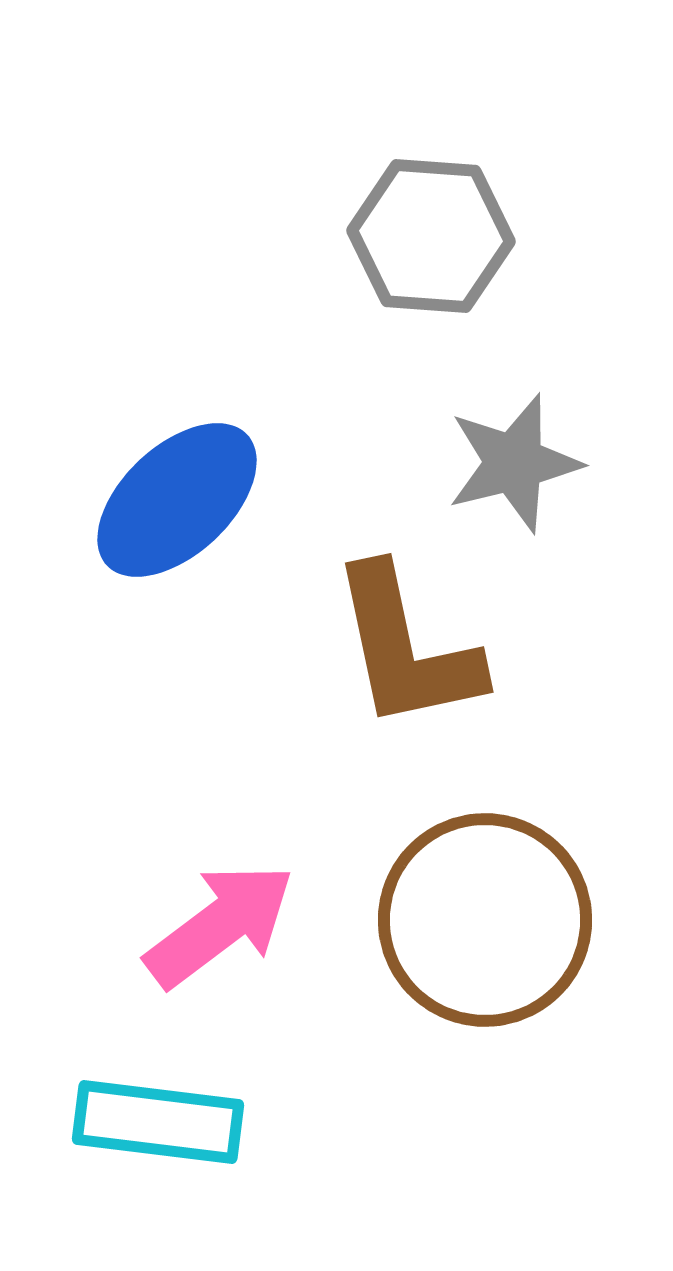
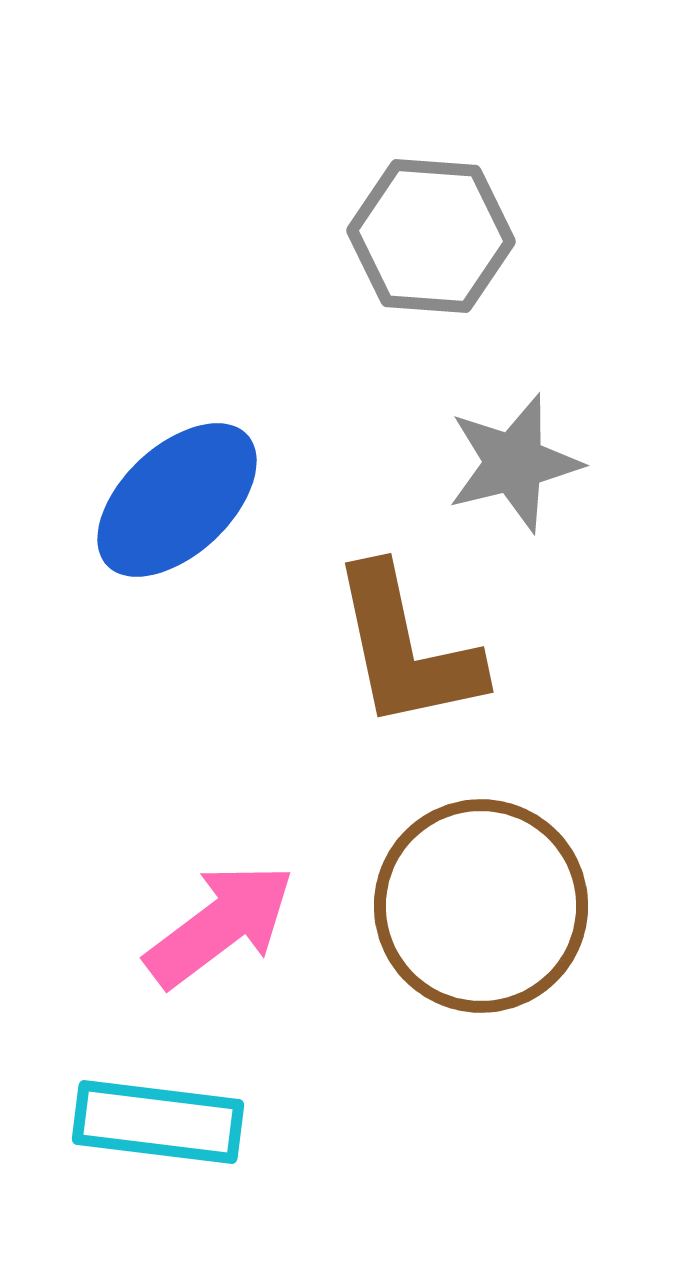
brown circle: moved 4 px left, 14 px up
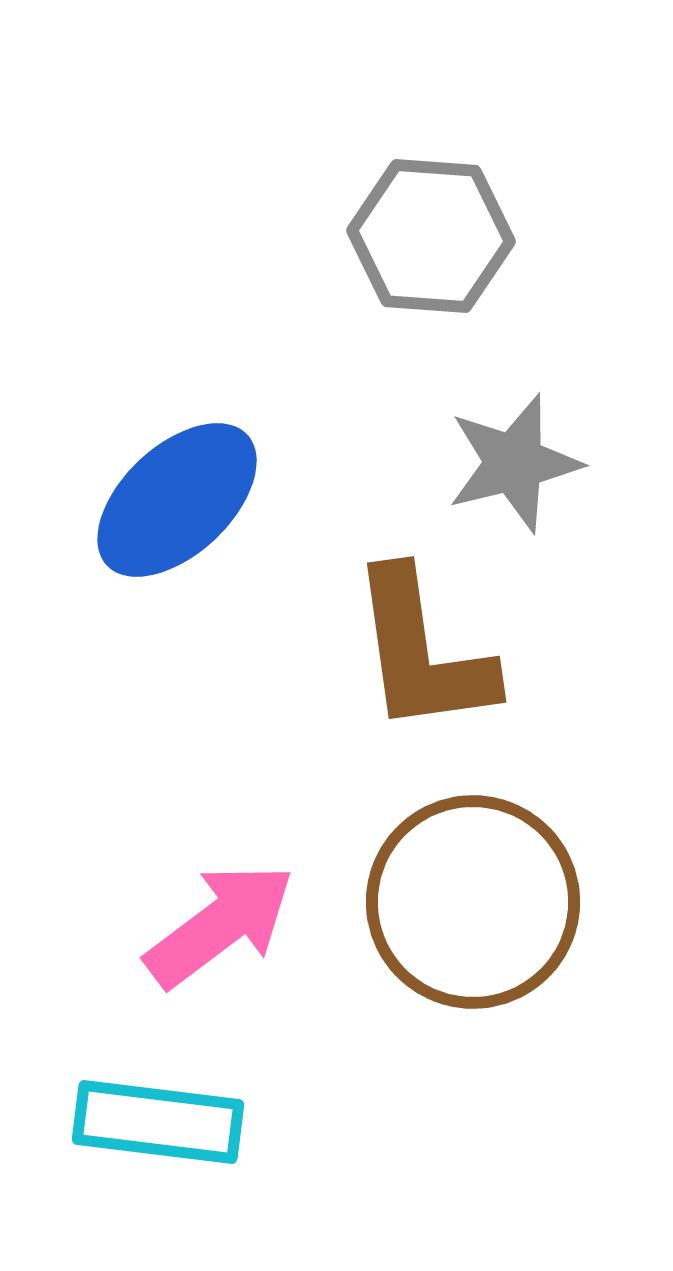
brown L-shape: moved 16 px right, 4 px down; rotated 4 degrees clockwise
brown circle: moved 8 px left, 4 px up
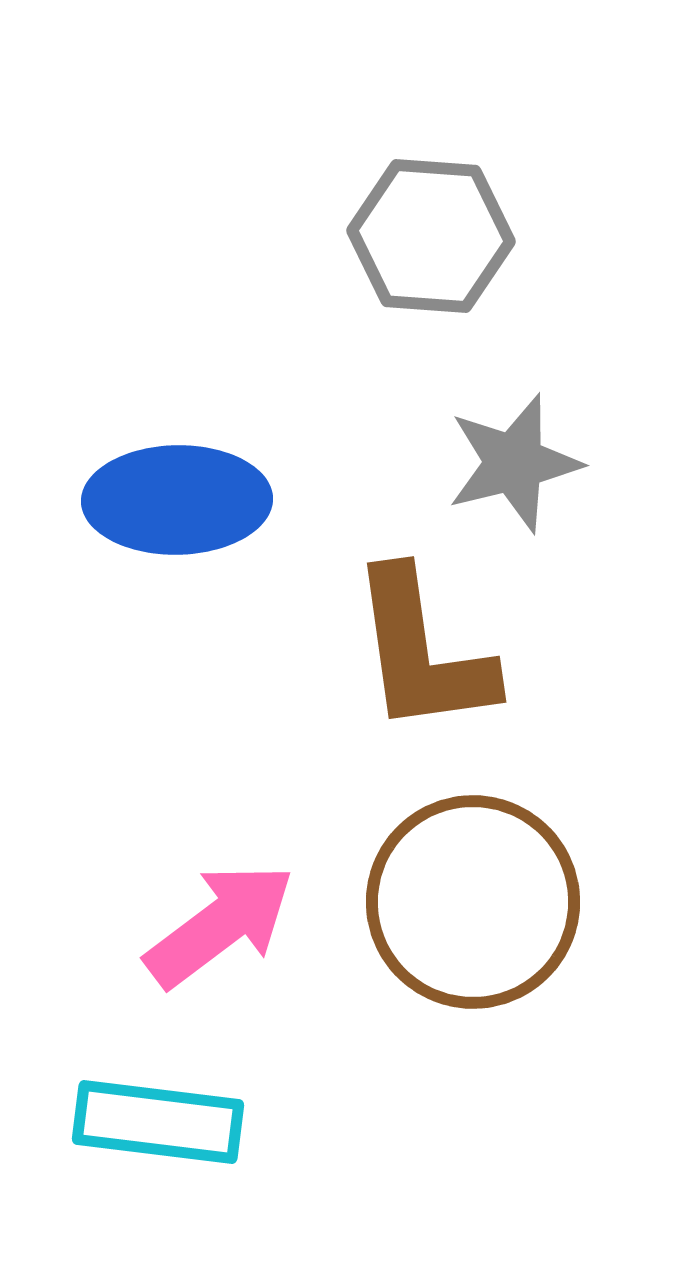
blue ellipse: rotated 42 degrees clockwise
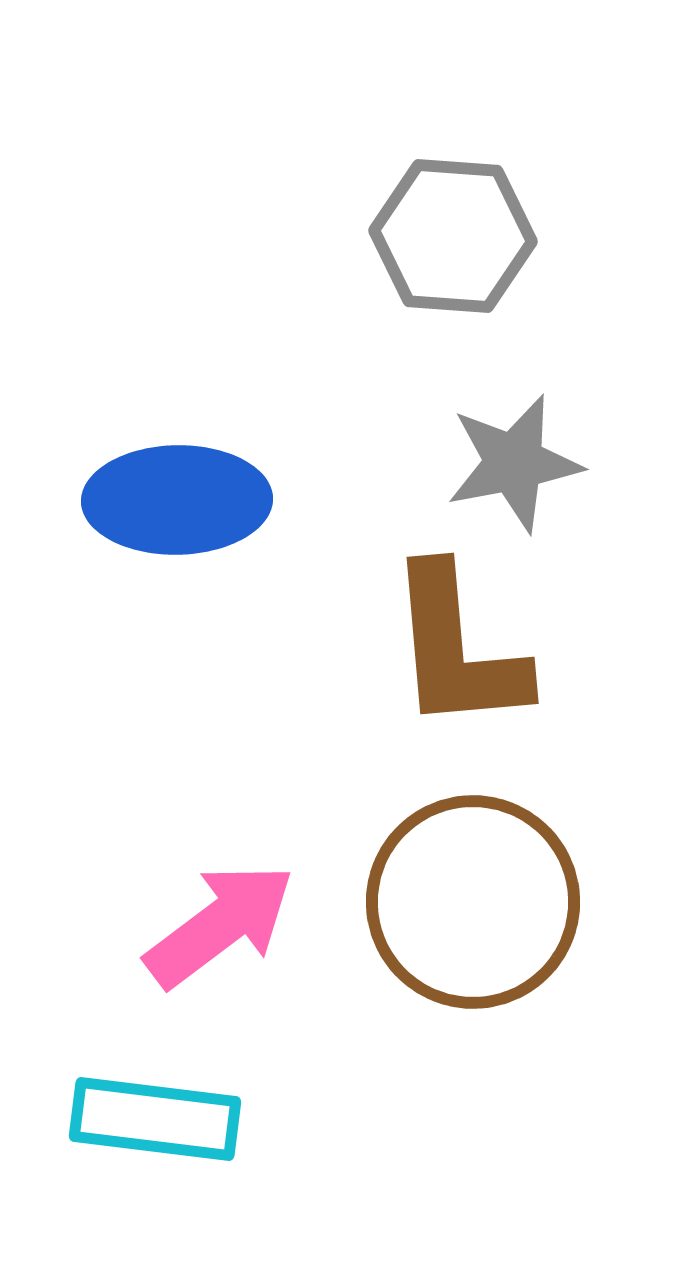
gray hexagon: moved 22 px right
gray star: rotated 3 degrees clockwise
brown L-shape: moved 35 px right, 3 px up; rotated 3 degrees clockwise
cyan rectangle: moved 3 px left, 3 px up
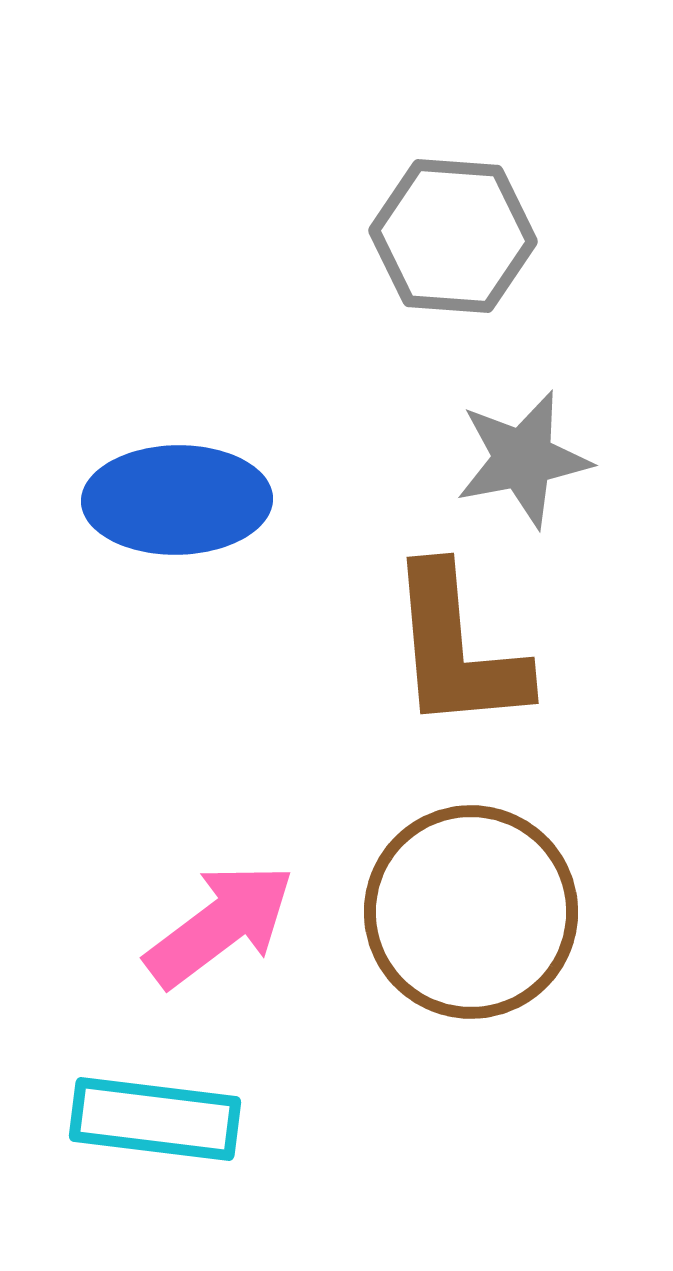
gray star: moved 9 px right, 4 px up
brown circle: moved 2 px left, 10 px down
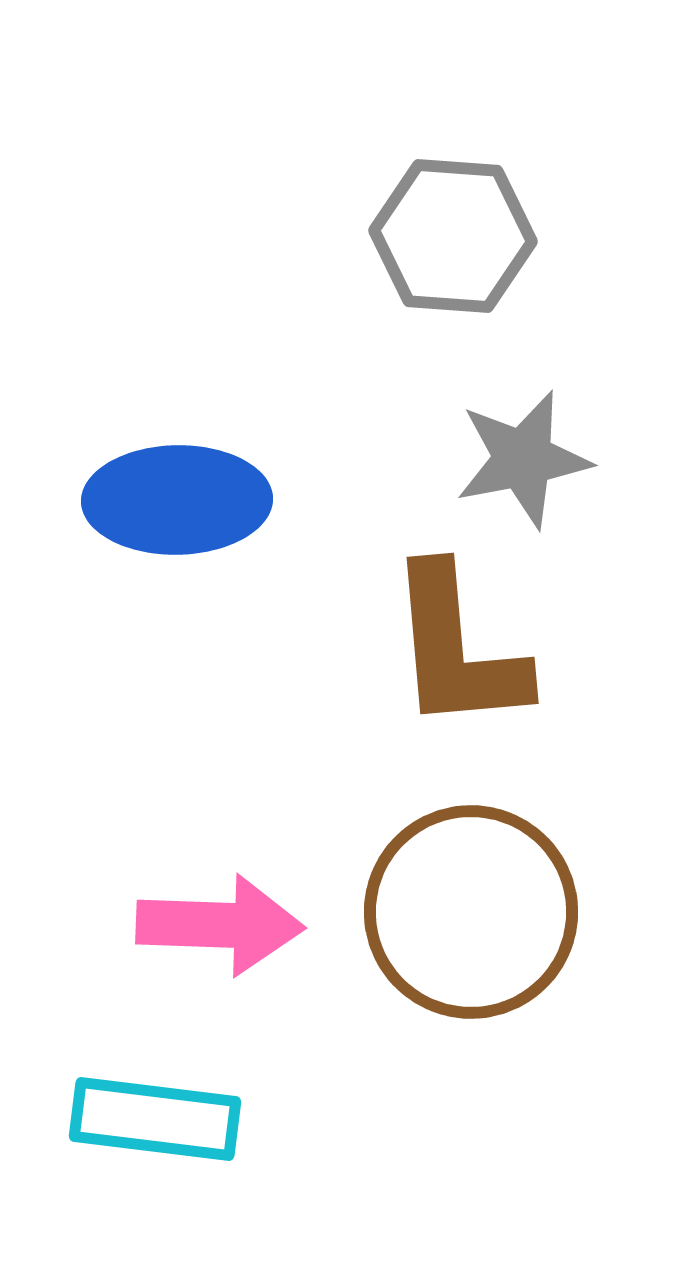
pink arrow: rotated 39 degrees clockwise
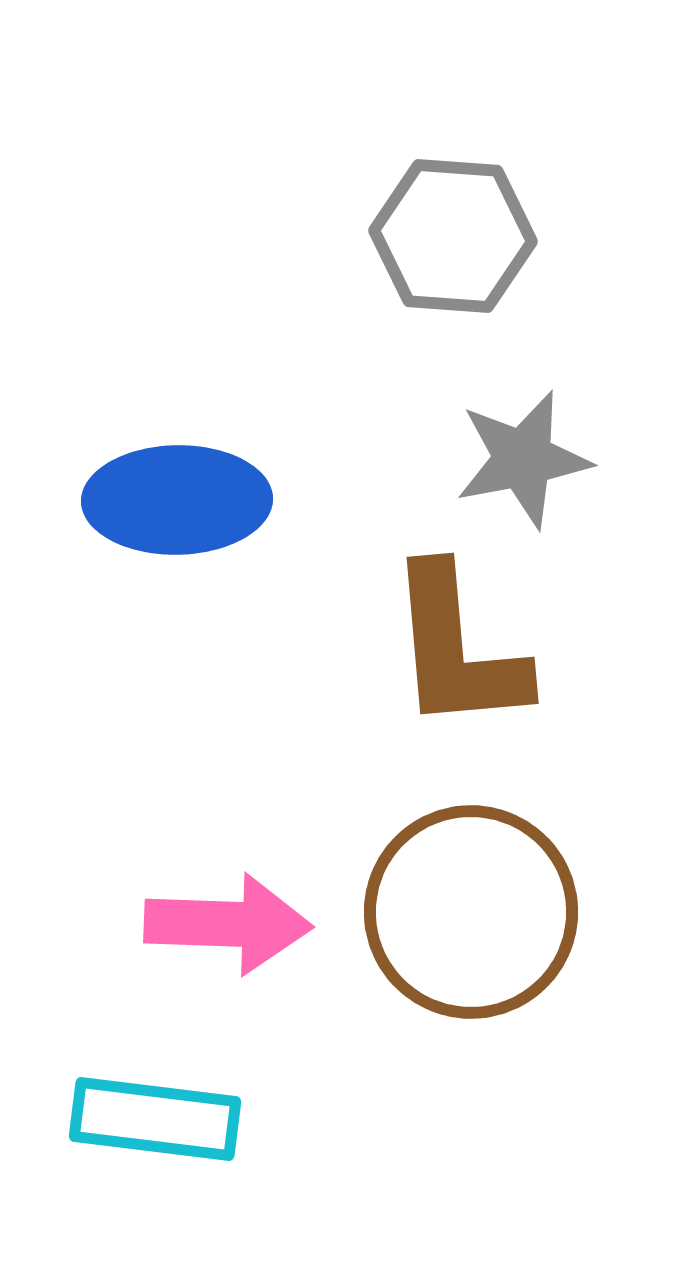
pink arrow: moved 8 px right, 1 px up
